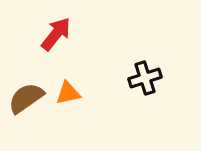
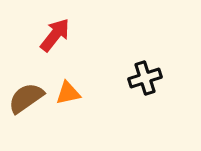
red arrow: moved 1 px left, 1 px down
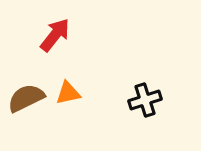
black cross: moved 22 px down
brown semicircle: rotated 9 degrees clockwise
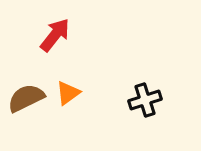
orange triangle: rotated 24 degrees counterclockwise
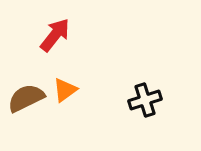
orange triangle: moved 3 px left, 3 px up
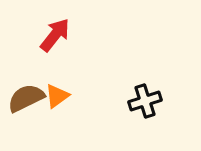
orange triangle: moved 8 px left, 6 px down
black cross: moved 1 px down
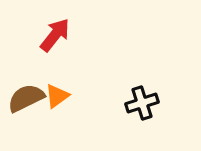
black cross: moved 3 px left, 2 px down
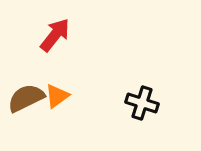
black cross: rotated 36 degrees clockwise
